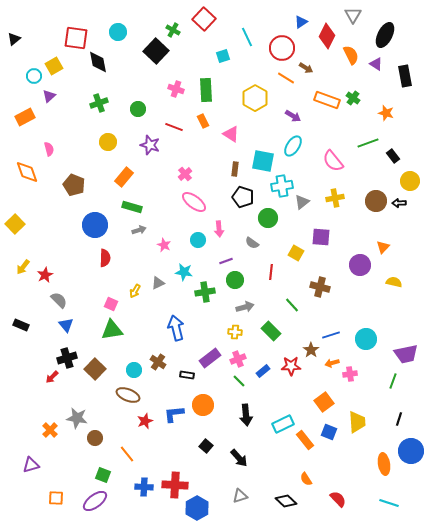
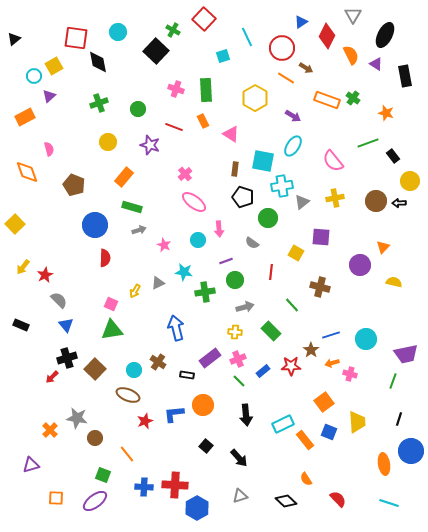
pink cross at (350, 374): rotated 24 degrees clockwise
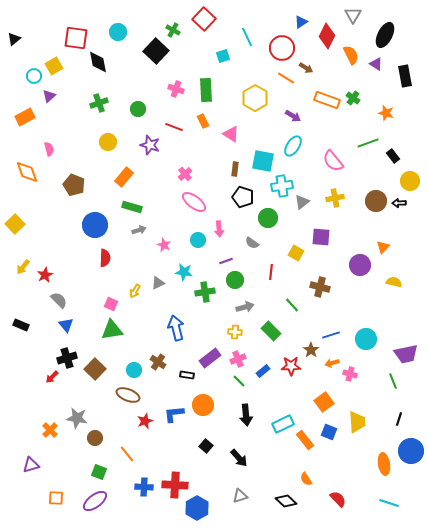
green line at (393, 381): rotated 42 degrees counterclockwise
green square at (103, 475): moved 4 px left, 3 px up
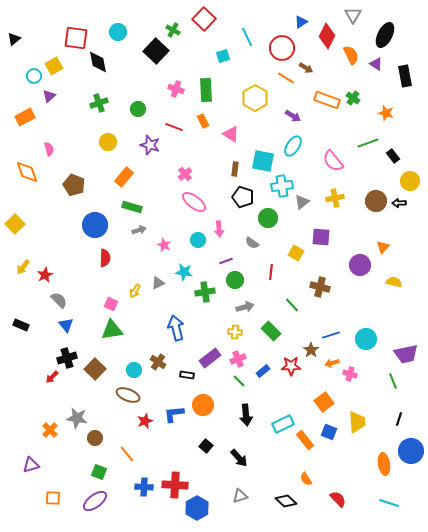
orange square at (56, 498): moved 3 px left
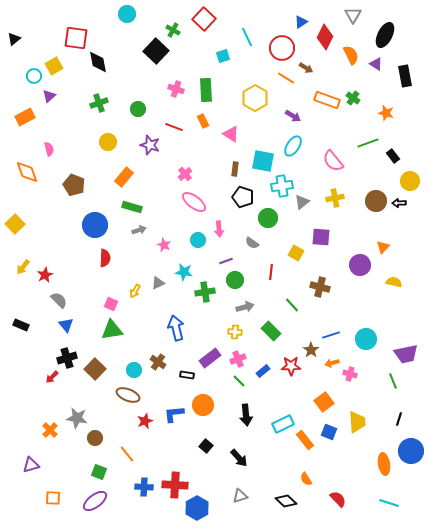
cyan circle at (118, 32): moved 9 px right, 18 px up
red diamond at (327, 36): moved 2 px left, 1 px down
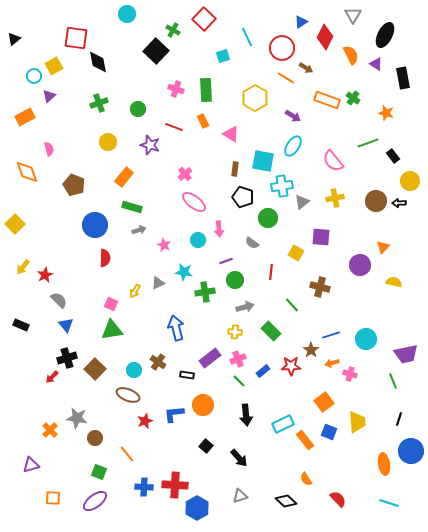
black rectangle at (405, 76): moved 2 px left, 2 px down
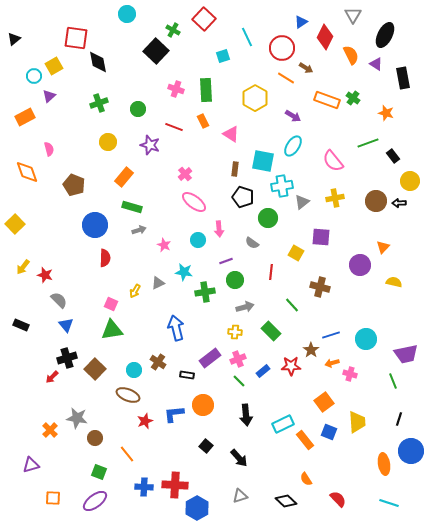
red star at (45, 275): rotated 28 degrees counterclockwise
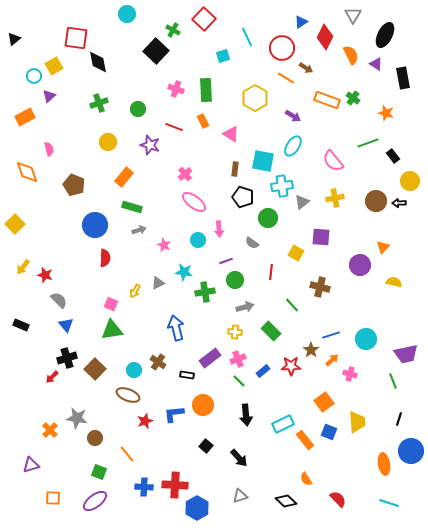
orange arrow at (332, 363): moved 3 px up; rotated 152 degrees clockwise
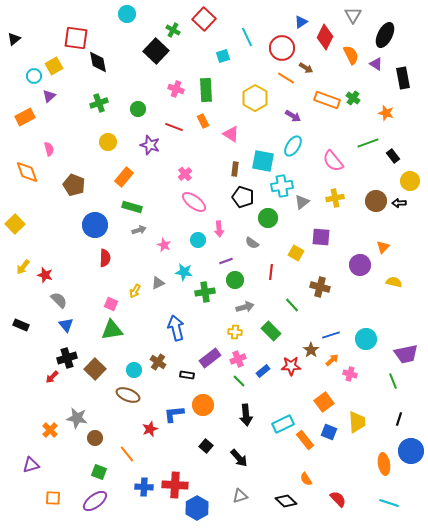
red star at (145, 421): moved 5 px right, 8 px down
